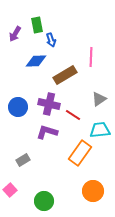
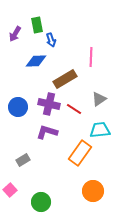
brown rectangle: moved 4 px down
red line: moved 1 px right, 6 px up
green circle: moved 3 px left, 1 px down
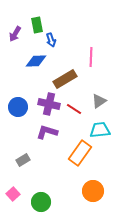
gray triangle: moved 2 px down
pink square: moved 3 px right, 4 px down
